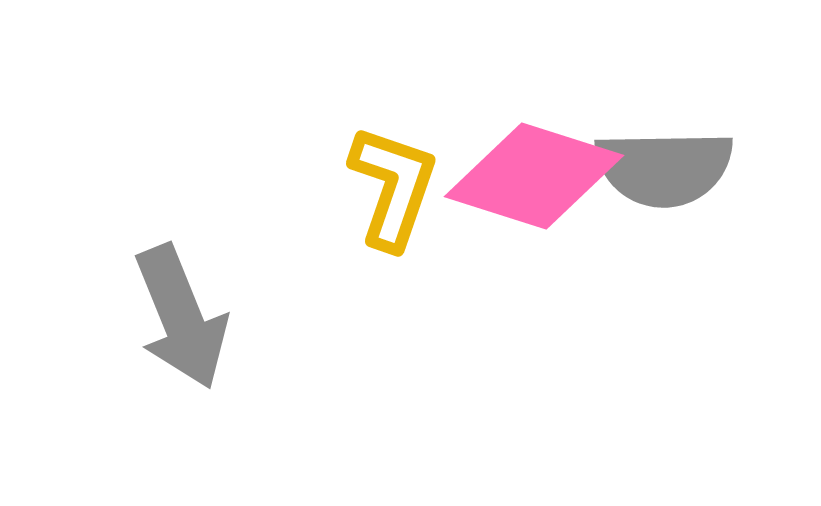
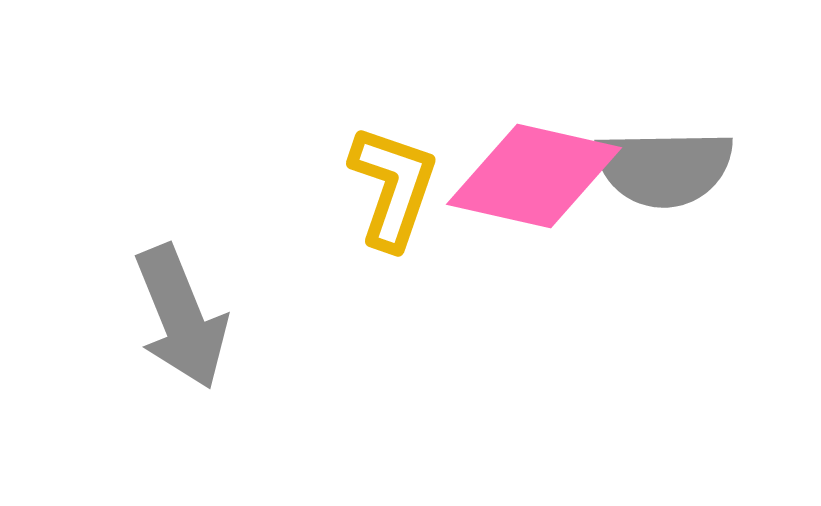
pink diamond: rotated 5 degrees counterclockwise
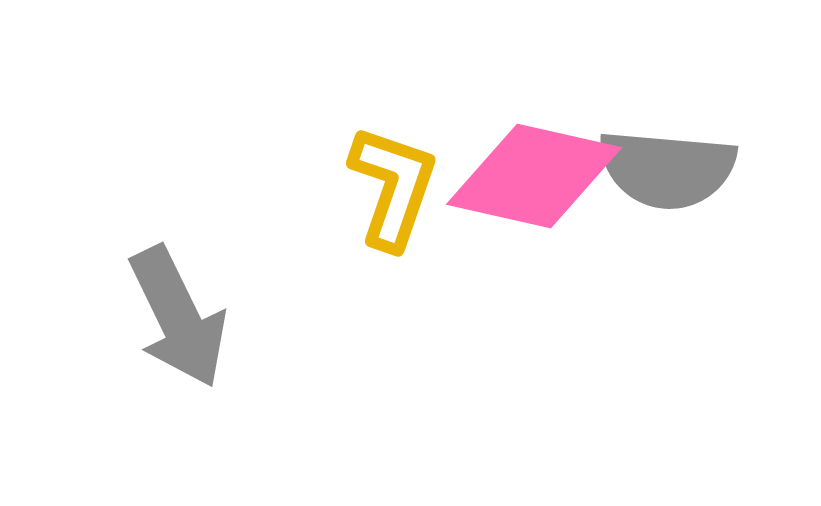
gray semicircle: moved 3 px right, 1 px down; rotated 6 degrees clockwise
gray arrow: moved 3 px left; rotated 4 degrees counterclockwise
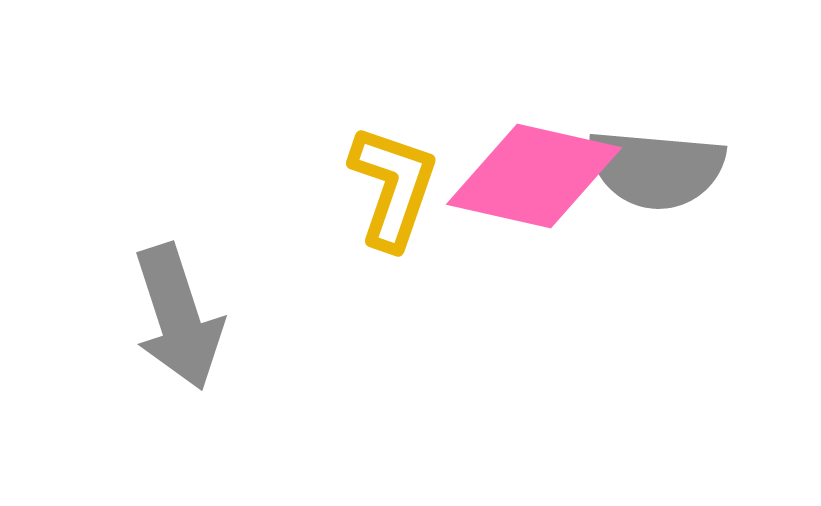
gray semicircle: moved 11 px left
gray arrow: rotated 8 degrees clockwise
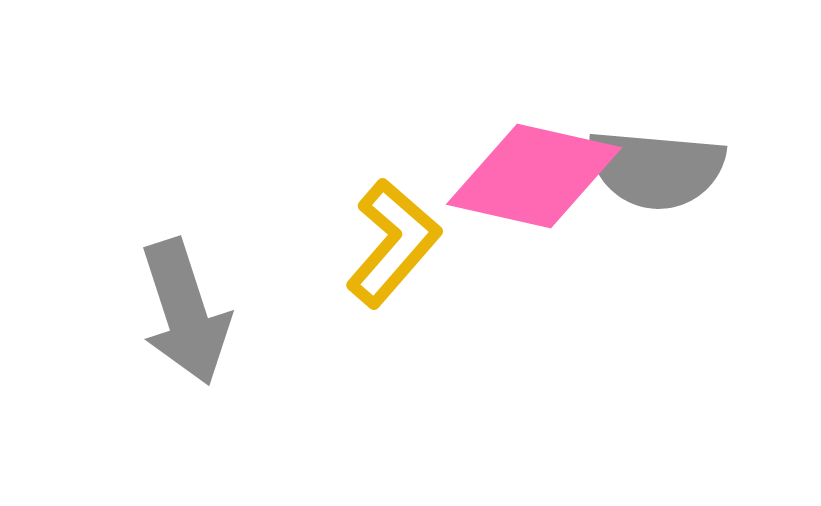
yellow L-shape: moved 56 px down; rotated 22 degrees clockwise
gray arrow: moved 7 px right, 5 px up
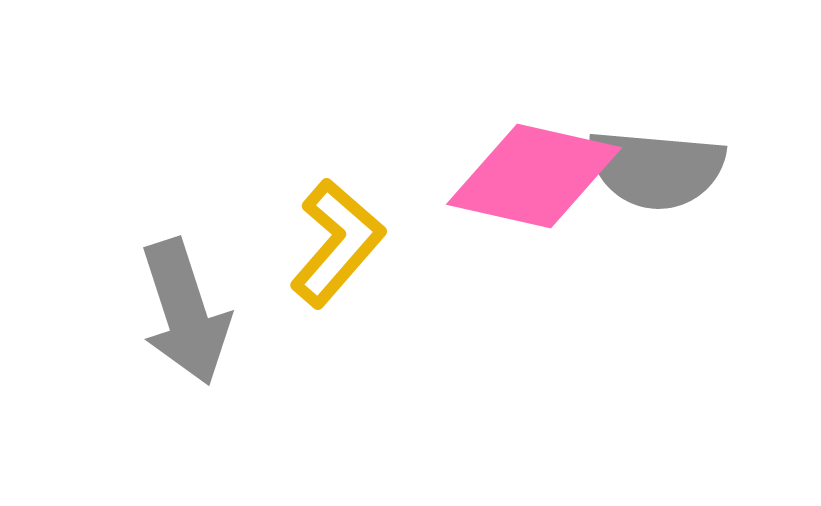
yellow L-shape: moved 56 px left
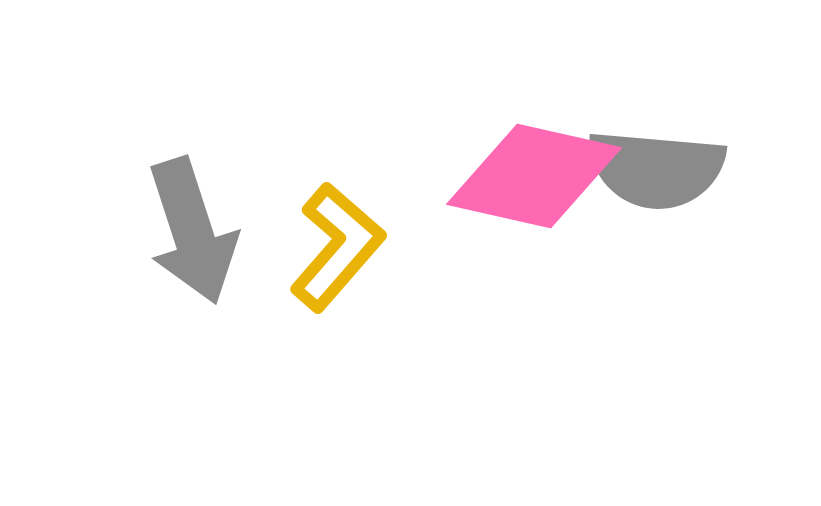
yellow L-shape: moved 4 px down
gray arrow: moved 7 px right, 81 px up
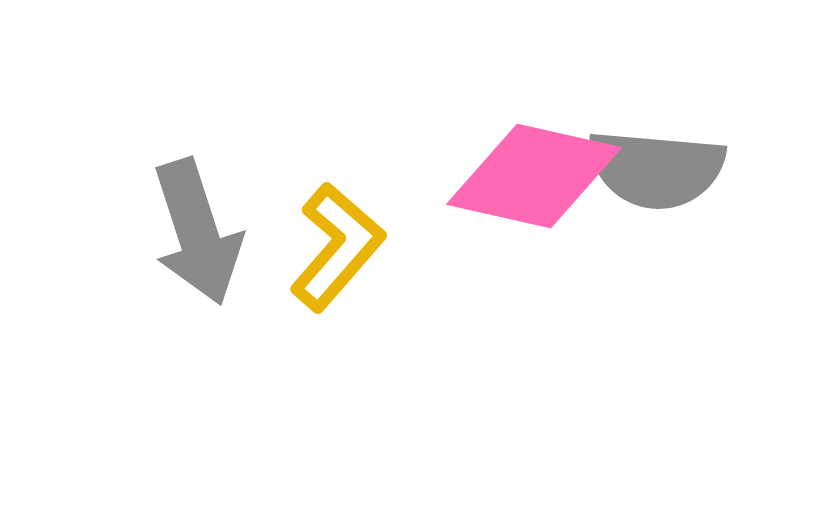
gray arrow: moved 5 px right, 1 px down
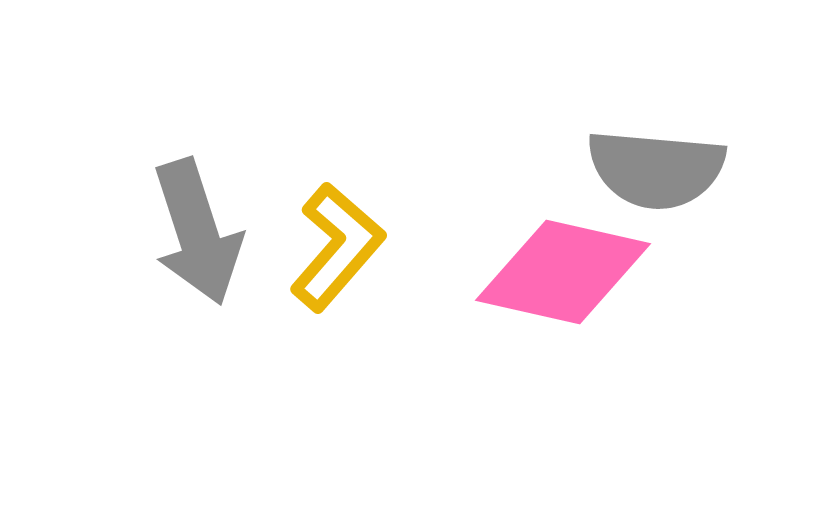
pink diamond: moved 29 px right, 96 px down
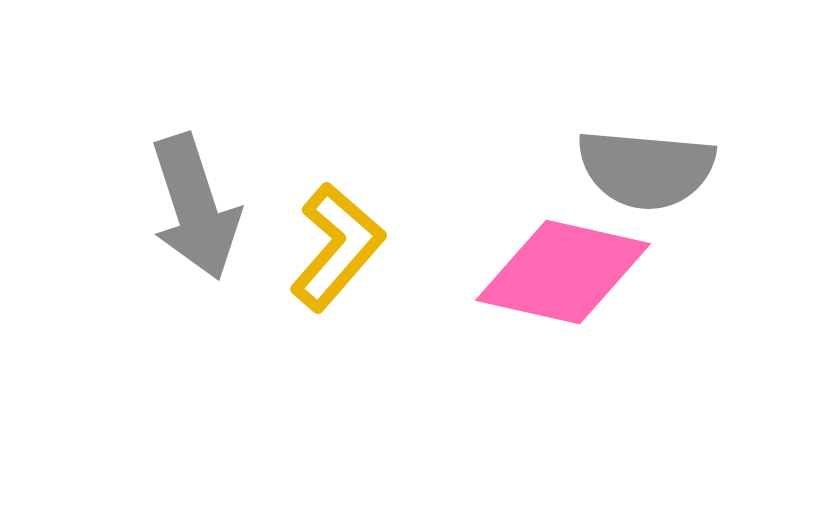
gray semicircle: moved 10 px left
gray arrow: moved 2 px left, 25 px up
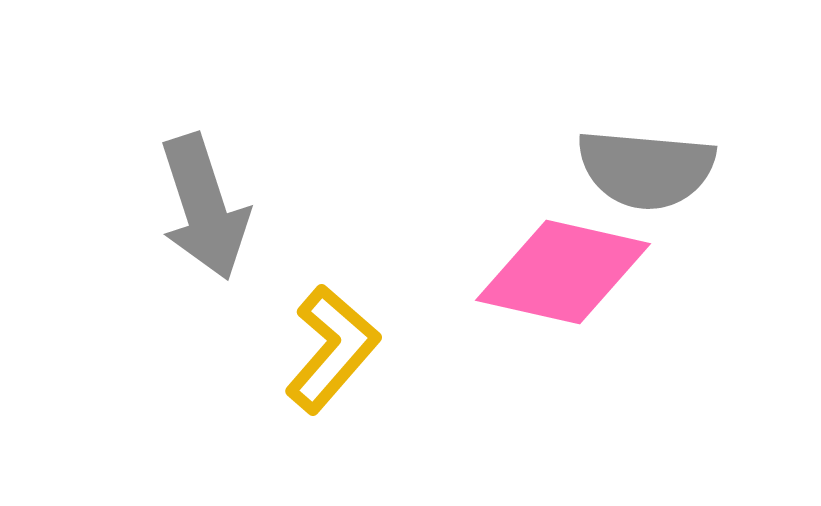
gray arrow: moved 9 px right
yellow L-shape: moved 5 px left, 102 px down
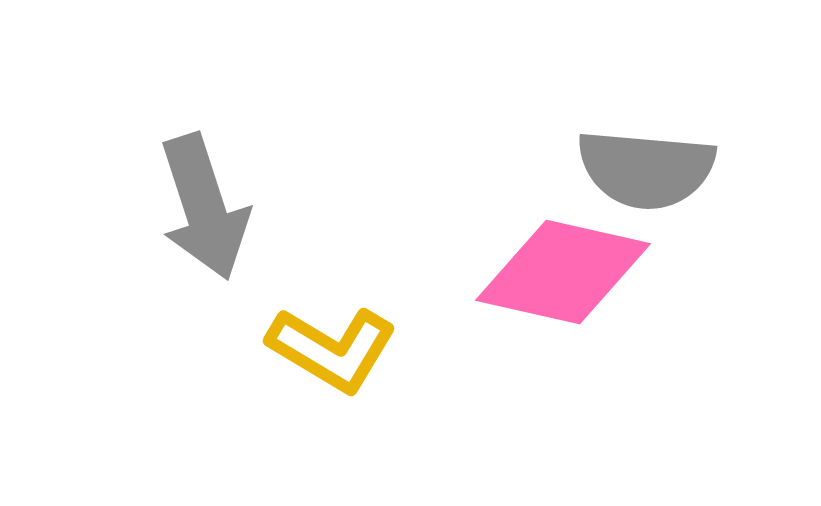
yellow L-shape: rotated 80 degrees clockwise
